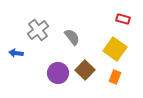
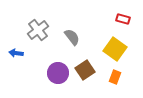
brown square: rotated 12 degrees clockwise
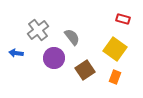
purple circle: moved 4 px left, 15 px up
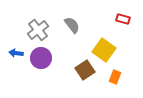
gray semicircle: moved 12 px up
yellow square: moved 11 px left, 1 px down
purple circle: moved 13 px left
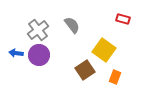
purple circle: moved 2 px left, 3 px up
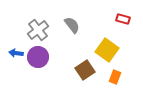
yellow square: moved 3 px right
purple circle: moved 1 px left, 2 px down
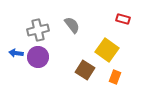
gray cross: rotated 25 degrees clockwise
brown square: rotated 24 degrees counterclockwise
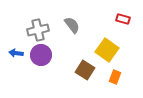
purple circle: moved 3 px right, 2 px up
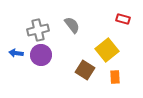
yellow square: rotated 15 degrees clockwise
orange rectangle: rotated 24 degrees counterclockwise
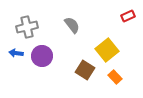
red rectangle: moved 5 px right, 3 px up; rotated 40 degrees counterclockwise
gray cross: moved 11 px left, 3 px up
purple circle: moved 1 px right, 1 px down
orange rectangle: rotated 40 degrees counterclockwise
